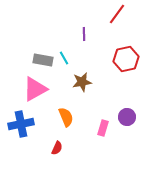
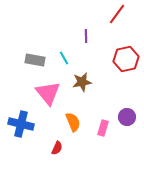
purple line: moved 2 px right, 2 px down
gray rectangle: moved 8 px left
pink triangle: moved 13 px right, 4 px down; rotated 40 degrees counterclockwise
orange semicircle: moved 7 px right, 5 px down
blue cross: rotated 25 degrees clockwise
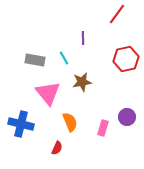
purple line: moved 3 px left, 2 px down
orange semicircle: moved 3 px left
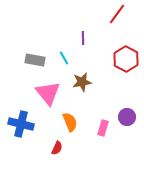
red hexagon: rotated 20 degrees counterclockwise
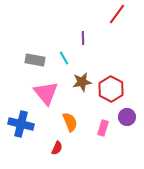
red hexagon: moved 15 px left, 30 px down
pink triangle: moved 2 px left
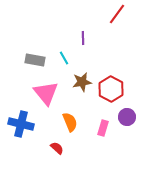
red semicircle: rotated 72 degrees counterclockwise
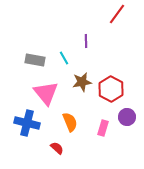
purple line: moved 3 px right, 3 px down
blue cross: moved 6 px right, 1 px up
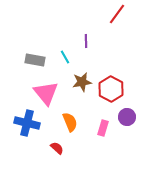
cyan line: moved 1 px right, 1 px up
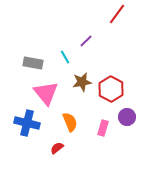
purple line: rotated 48 degrees clockwise
gray rectangle: moved 2 px left, 3 px down
red semicircle: rotated 80 degrees counterclockwise
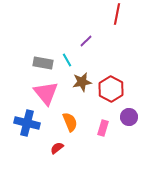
red line: rotated 25 degrees counterclockwise
cyan line: moved 2 px right, 3 px down
gray rectangle: moved 10 px right
purple circle: moved 2 px right
